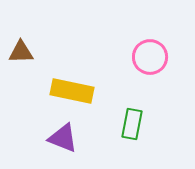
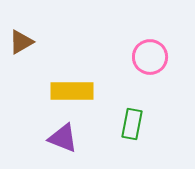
brown triangle: moved 10 px up; rotated 28 degrees counterclockwise
yellow rectangle: rotated 12 degrees counterclockwise
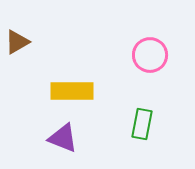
brown triangle: moved 4 px left
pink circle: moved 2 px up
green rectangle: moved 10 px right
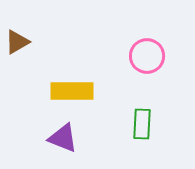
pink circle: moved 3 px left, 1 px down
green rectangle: rotated 8 degrees counterclockwise
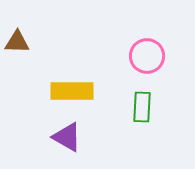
brown triangle: rotated 32 degrees clockwise
green rectangle: moved 17 px up
purple triangle: moved 4 px right, 1 px up; rotated 8 degrees clockwise
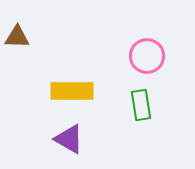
brown triangle: moved 5 px up
green rectangle: moved 1 px left, 2 px up; rotated 12 degrees counterclockwise
purple triangle: moved 2 px right, 2 px down
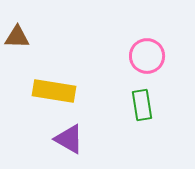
yellow rectangle: moved 18 px left; rotated 9 degrees clockwise
green rectangle: moved 1 px right
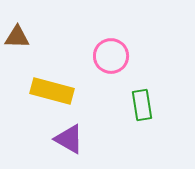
pink circle: moved 36 px left
yellow rectangle: moved 2 px left; rotated 6 degrees clockwise
